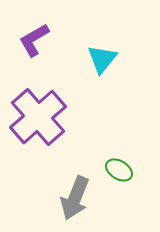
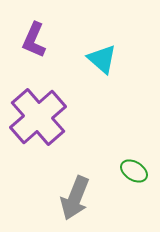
purple L-shape: rotated 36 degrees counterclockwise
cyan triangle: rotated 28 degrees counterclockwise
green ellipse: moved 15 px right, 1 px down
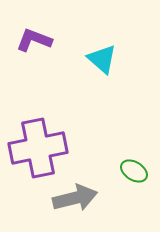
purple L-shape: rotated 87 degrees clockwise
purple cross: moved 31 px down; rotated 30 degrees clockwise
gray arrow: rotated 126 degrees counterclockwise
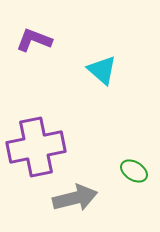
cyan triangle: moved 11 px down
purple cross: moved 2 px left, 1 px up
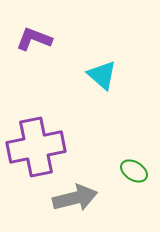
purple L-shape: moved 1 px up
cyan triangle: moved 5 px down
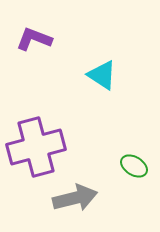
cyan triangle: rotated 8 degrees counterclockwise
purple cross: rotated 4 degrees counterclockwise
green ellipse: moved 5 px up
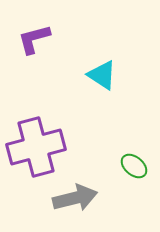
purple L-shape: rotated 36 degrees counterclockwise
green ellipse: rotated 8 degrees clockwise
